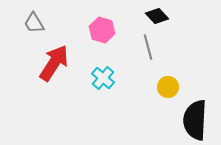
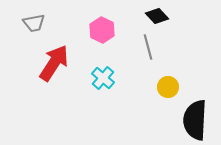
gray trapezoid: rotated 70 degrees counterclockwise
pink hexagon: rotated 10 degrees clockwise
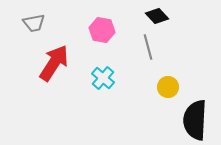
pink hexagon: rotated 15 degrees counterclockwise
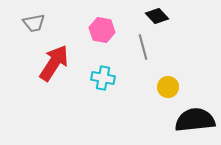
gray line: moved 5 px left
cyan cross: rotated 30 degrees counterclockwise
black semicircle: rotated 81 degrees clockwise
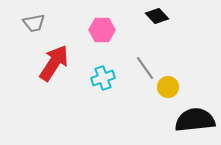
pink hexagon: rotated 10 degrees counterclockwise
gray line: moved 2 px right, 21 px down; rotated 20 degrees counterclockwise
cyan cross: rotated 30 degrees counterclockwise
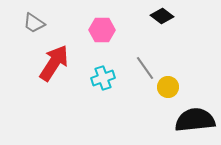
black diamond: moved 5 px right; rotated 10 degrees counterclockwise
gray trapezoid: rotated 45 degrees clockwise
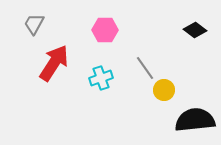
black diamond: moved 33 px right, 14 px down
gray trapezoid: moved 1 px down; rotated 85 degrees clockwise
pink hexagon: moved 3 px right
cyan cross: moved 2 px left
yellow circle: moved 4 px left, 3 px down
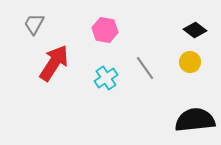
pink hexagon: rotated 10 degrees clockwise
cyan cross: moved 5 px right; rotated 15 degrees counterclockwise
yellow circle: moved 26 px right, 28 px up
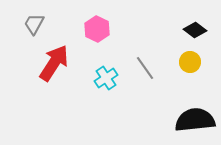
pink hexagon: moved 8 px left, 1 px up; rotated 15 degrees clockwise
